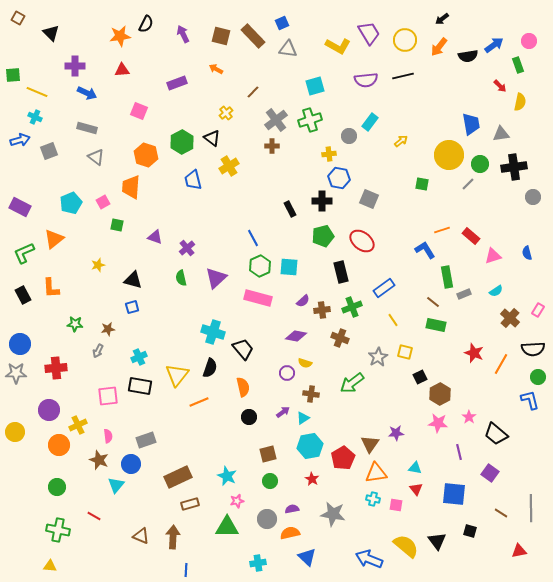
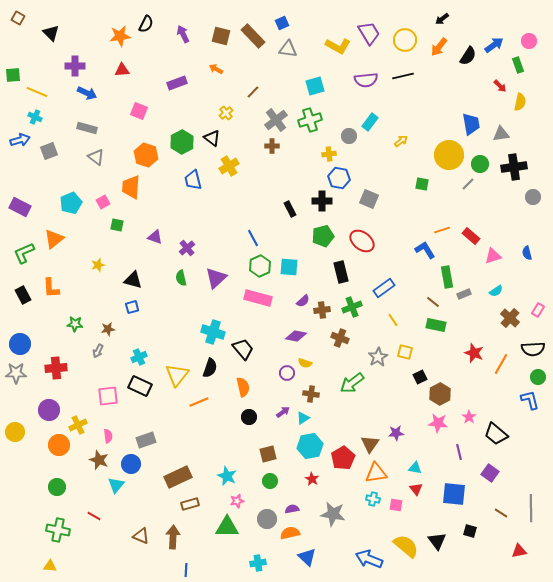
black semicircle at (468, 56): rotated 48 degrees counterclockwise
black rectangle at (140, 386): rotated 15 degrees clockwise
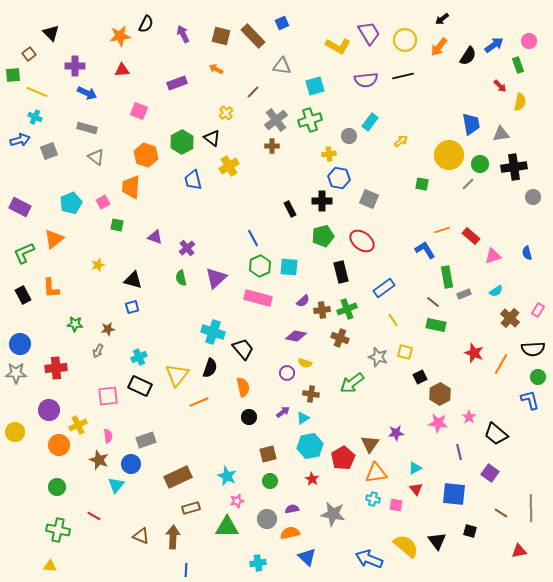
brown square at (18, 18): moved 11 px right, 36 px down; rotated 24 degrees clockwise
gray triangle at (288, 49): moved 6 px left, 17 px down
green cross at (352, 307): moved 5 px left, 2 px down
gray star at (378, 357): rotated 24 degrees counterclockwise
cyan triangle at (415, 468): rotated 40 degrees counterclockwise
brown rectangle at (190, 504): moved 1 px right, 4 px down
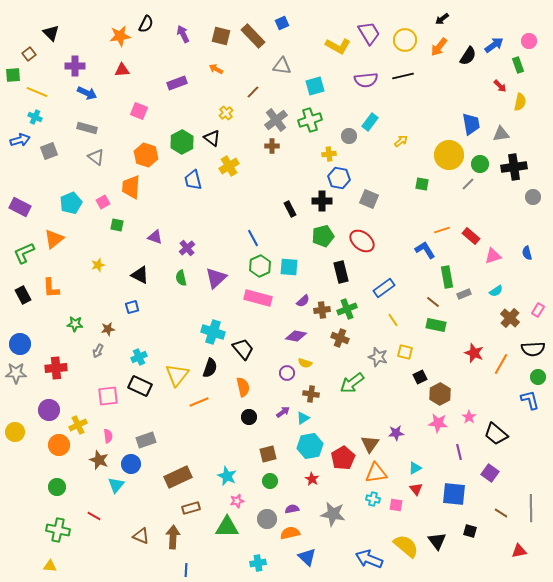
black triangle at (133, 280): moved 7 px right, 5 px up; rotated 12 degrees clockwise
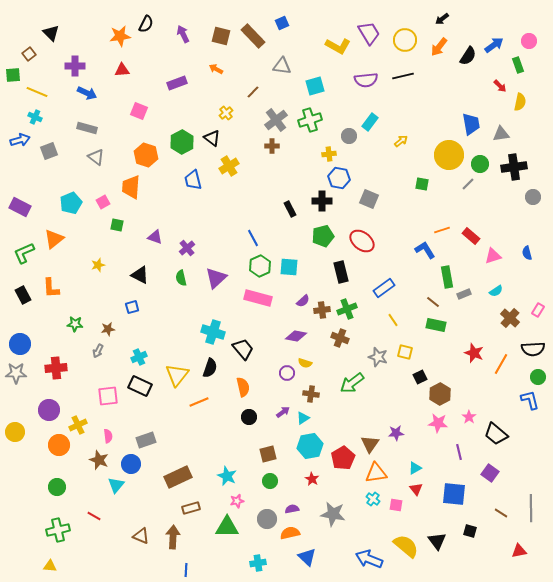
cyan cross at (373, 499): rotated 24 degrees clockwise
green cross at (58, 530): rotated 25 degrees counterclockwise
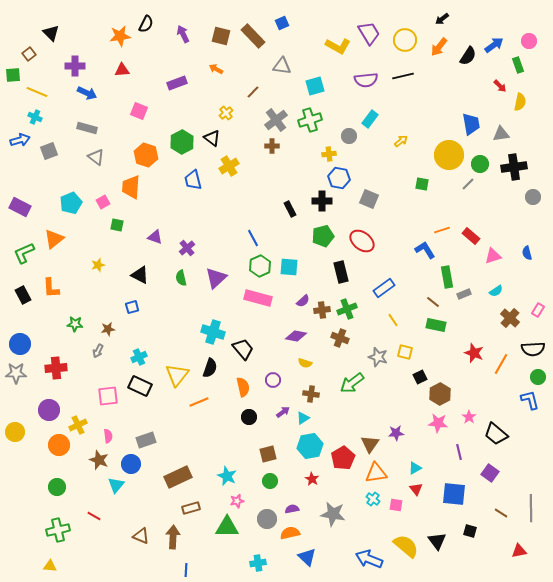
cyan rectangle at (370, 122): moved 3 px up
purple circle at (287, 373): moved 14 px left, 7 px down
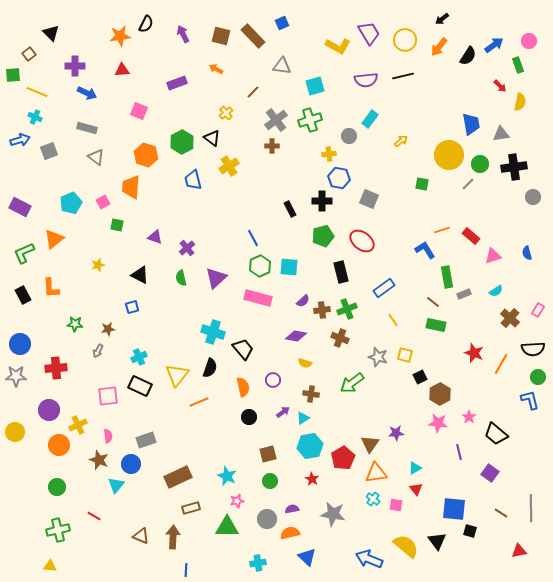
yellow square at (405, 352): moved 3 px down
gray star at (16, 373): moved 3 px down
blue square at (454, 494): moved 15 px down
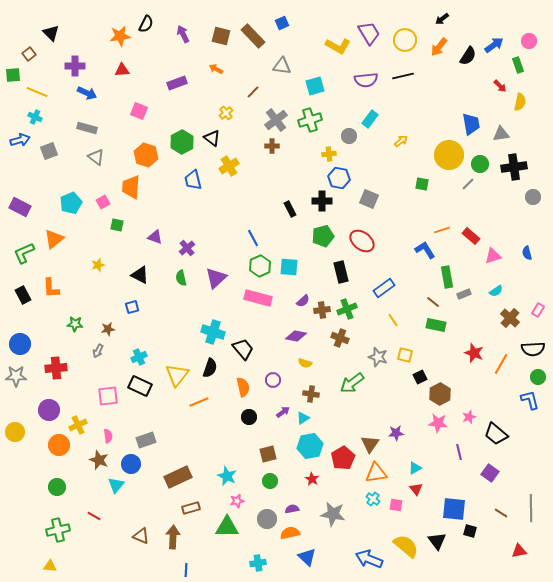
pink star at (469, 417): rotated 16 degrees clockwise
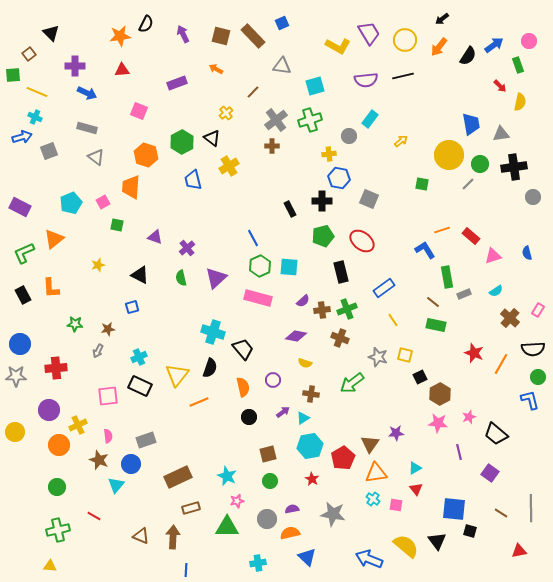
blue arrow at (20, 140): moved 2 px right, 3 px up
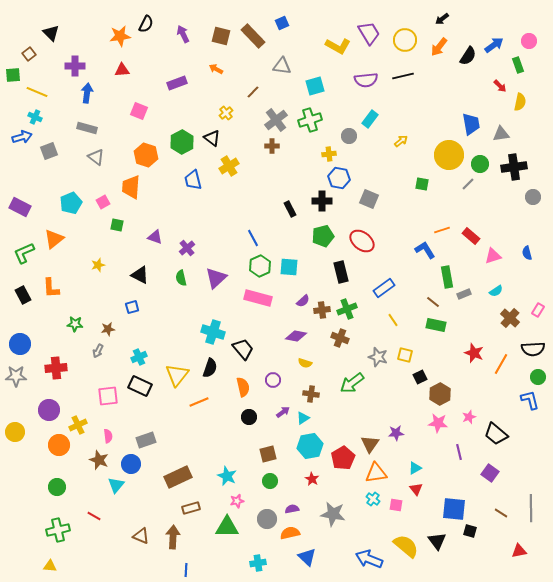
blue arrow at (87, 93): rotated 108 degrees counterclockwise
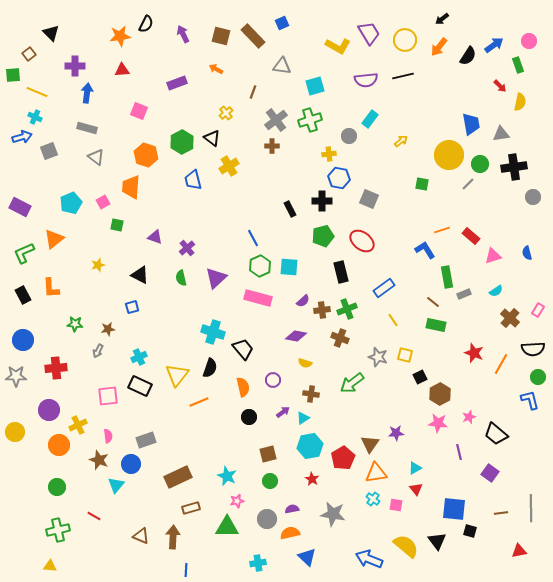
brown line at (253, 92): rotated 24 degrees counterclockwise
blue circle at (20, 344): moved 3 px right, 4 px up
brown line at (501, 513): rotated 40 degrees counterclockwise
